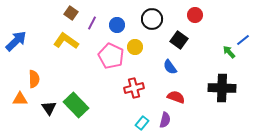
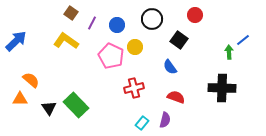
green arrow: rotated 40 degrees clockwise
orange semicircle: moved 3 px left, 1 px down; rotated 48 degrees counterclockwise
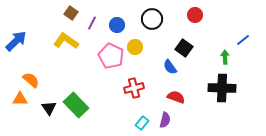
black square: moved 5 px right, 8 px down
green arrow: moved 4 px left, 5 px down
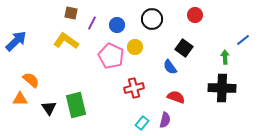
brown square: rotated 24 degrees counterclockwise
green rectangle: rotated 30 degrees clockwise
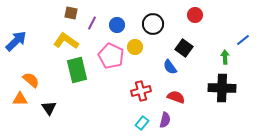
black circle: moved 1 px right, 5 px down
red cross: moved 7 px right, 3 px down
green rectangle: moved 1 px right, 35 px up
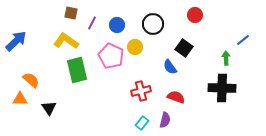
green arrow: moved 1 px right, 1 px down
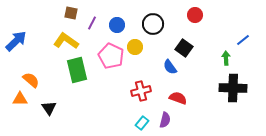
black cross: moved 11 px right
red semicircle: moved 2 px right, 1 px down
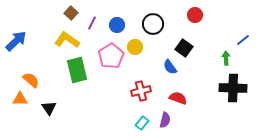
brown square: rotated 32 degrees clockwise
yellow L-shape: moved 1 px right, 1 px up
pink pentagon: rotated 15 degrees clockwise
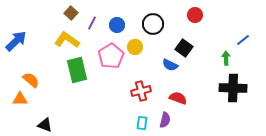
blue semicircle: moved 2 px up; rotated 28 degrees counterclockwise
black triangle: moved 4 px left, 17 px down; rotated 35 degrees counterclockwise
cyan rectangle: rotated 32 degrees counterclockwise
